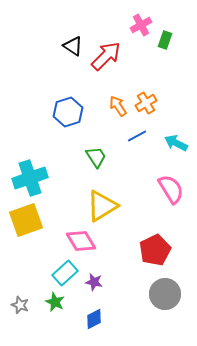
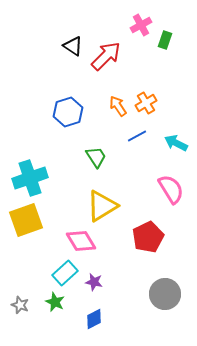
red pentagon: moved 7 px left, 13 px up
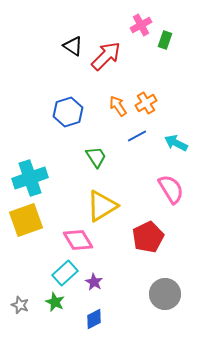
pink diamond: moved 3 px left, 1 px up
purple star: rotated 18 degrees clockwise
